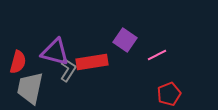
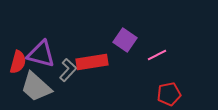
purple triangle: moved 14 px left, 2 px down
gray L-shape: rotated 10 degrees clockwise
gray trapezoid: moved 6 px right, 1 px up; rotated 60 degrees counterclockwise
red pentagon: rotated 10 degrees clockwise
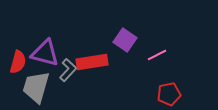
purple triangle: moved 4 px right, 1 px up
gray trapezoid: rotated 64 degrees clockwise
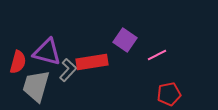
purple triangle: moved 2 px right, 1 px up
gray trapezoid: moved 1 px up
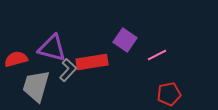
purple triangle: moved 5 px right, 4 px up
red semicircle: moved 2 px left, 3 px up; rotated 120 degrees counterclockwise
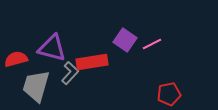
pink line: moved 5 px left, 11 px up
gray L-shape: moved 2 px right, 3 px down
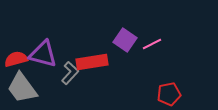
purple triangle: moved 9 px left, 6 px down
gray trapezoid: moved 14 px left, 2 px down; rotated 52 degrees counterclockwise
